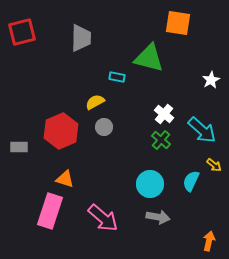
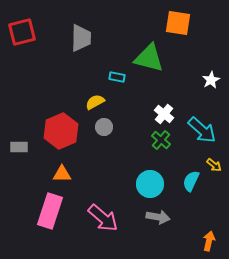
orange triangle: moved 3 px left, 5 px up; rotated 18 degrees counterclockwise
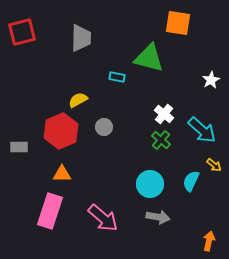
yellow semicircle: moved 17 px left, 2 px up
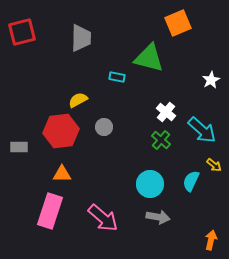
orange square: rotated 32 degrees counterclockwise
white cross: moved 2 px right, 2 px up
red hexagon: rotated 16 degrees clockwise
orange arrow: moved 2 px right, 1 px up
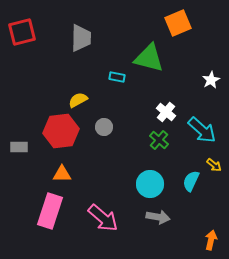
green cross: moved 2 px left
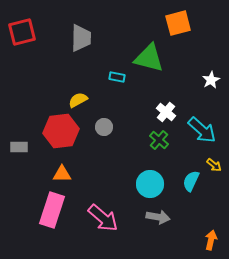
orange square: rotated 8 degrees clockwise
pink rectangle: moved 2 px right, 1 px up
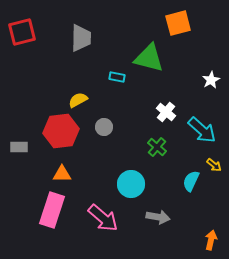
green cross: moved 2 px left, 7 px down
cyan circle: moved 19 px left
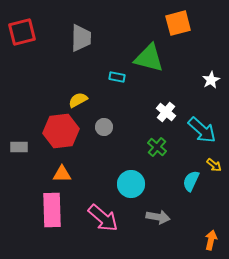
pink rectangle: rotated 20 degrees counterclockwise
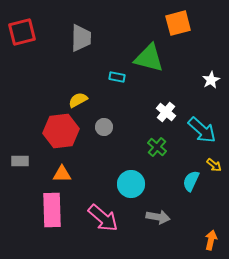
gray rectangle: moved 1 px right, 14 px down
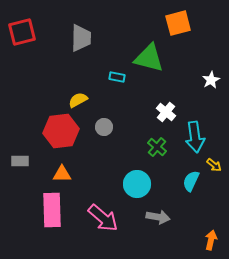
cyan arrow: moved 7 px left, 7 px down; rotated 40 degrees clockwise
cyan circle: moved 6 px right
